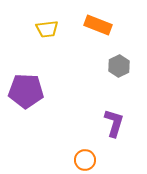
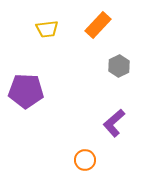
orange rectangle: rotated 68 degrees counterclockwise
purple L-shape: rotated 148 degrees counterclockwise
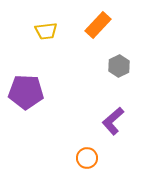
yellow trapezoid: moved 1 px left, 2 px down
purple pentagon: moved 1 px down
purple L-shape: moved 1 px left, 2 px up
orange circle: moved 2 px right, 2 px up
